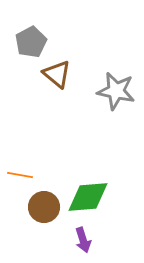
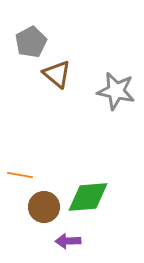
purple arrow: moved 15 px left, 1 px down; rotated 105 degrees clockwise
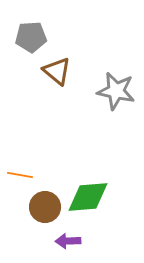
gray pentagon: moved 5 px up; rotated 24 degrees clockwise
brown triangle: moved 3 px up
brown circle: moved 1 px right
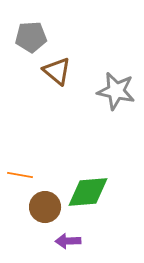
green diamond: moved 5 px up
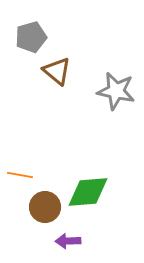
gray pentagon: rotated 12 degrees counterclockwise
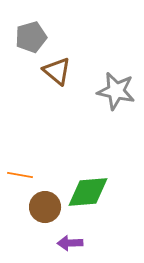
purple arrow: moved 2 px right, 2 px down
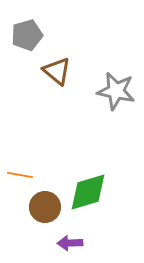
gray pentagon: moved 4 px left, 2 px up
green diamond: rotated 12 degrees counterclockwise
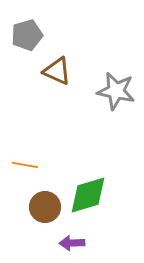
brown triangle: rotated 16 degrees counterclockwise
orange line: moved 5 px right, 10 px up
green diamond: moved 3 px down
purple arrow: moved 2 px right
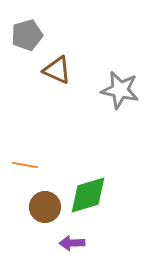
brown triangle: moved 1 px up
gray star: moved 4 px right, 1 px up
